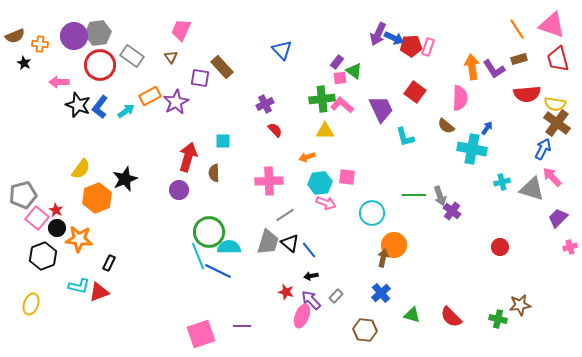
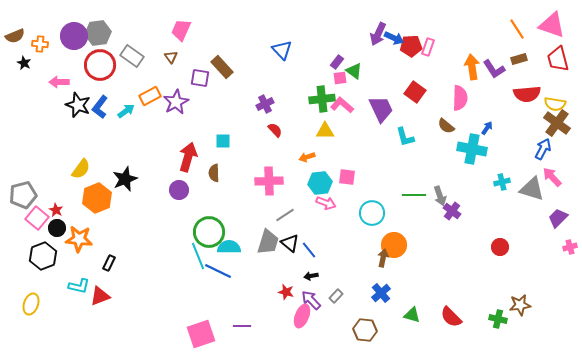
red triangle at (99, 292): moved 1 px right, 4 px down
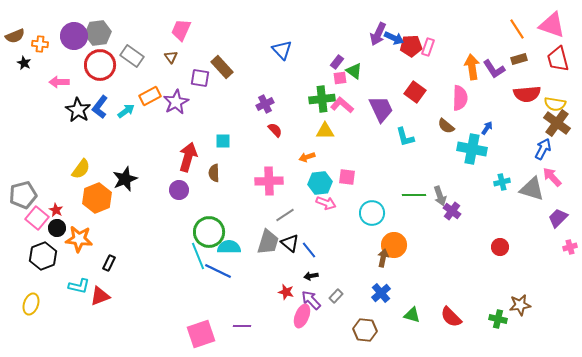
black star at (78, 105): moved 5 px down; rotated 10 degrees clockwise
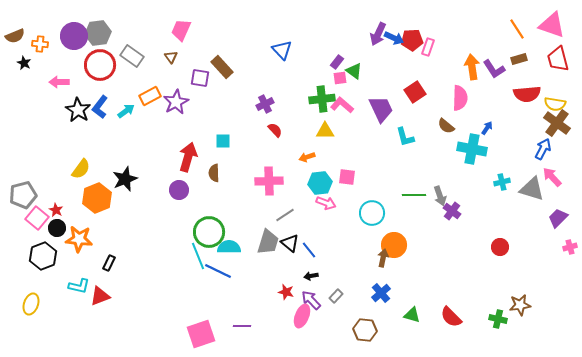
red pentagon at (411, 46): moved 1 px right, 6 px up
red square at (415, 92): rotated 20 degrees clockwise
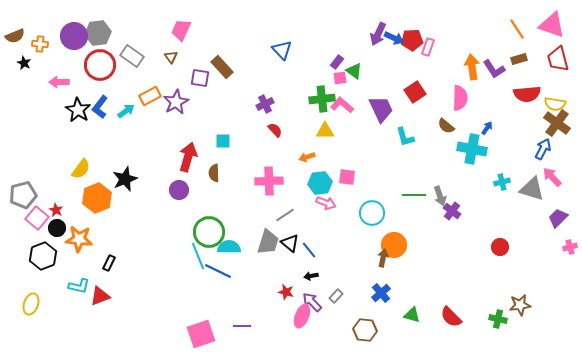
purple arrow at (311, 300): moved 1 px right, 2 px down
